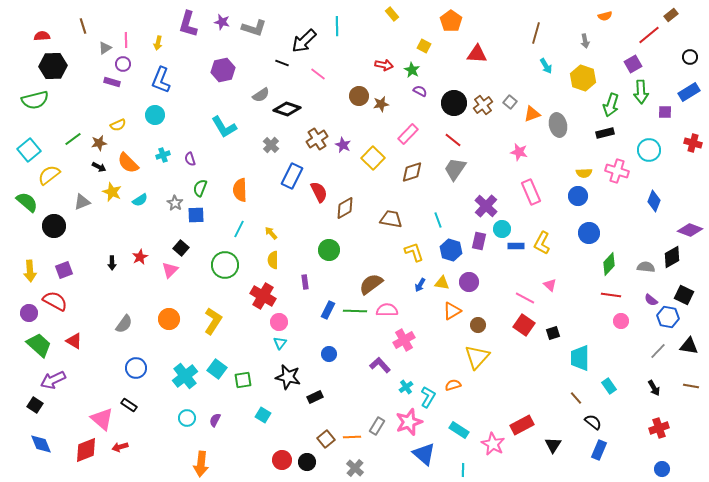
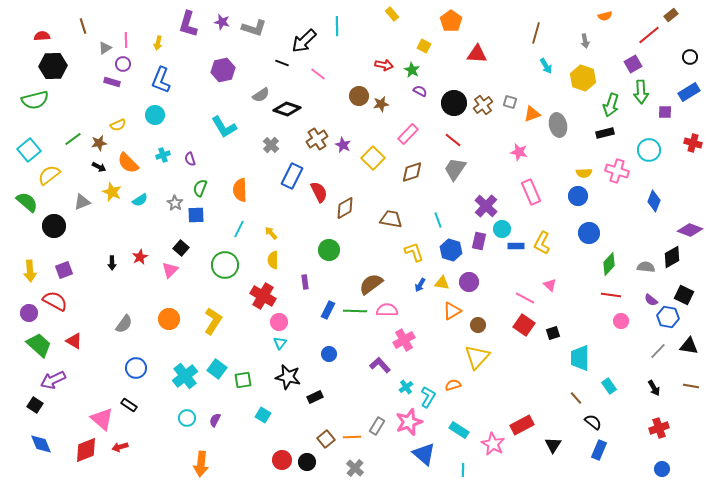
gray square at (510, 102): rotated 24 degrees counterclockwise
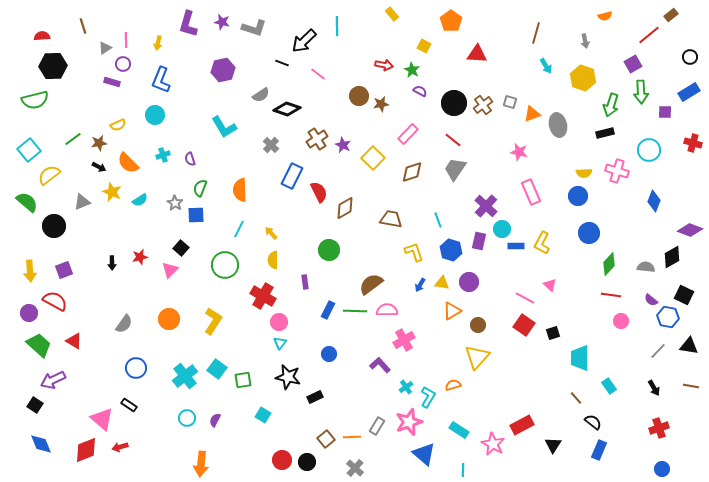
red star at (140, 257): rotated 14 degrees clockwise
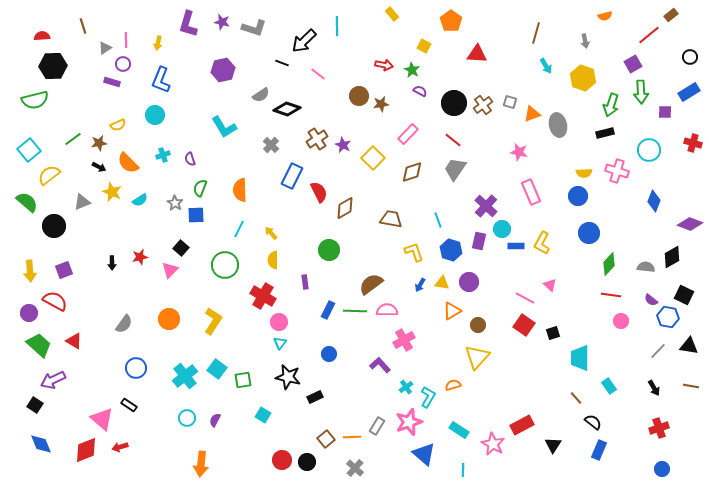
purple diamond at (690, 230): moved 6 px up
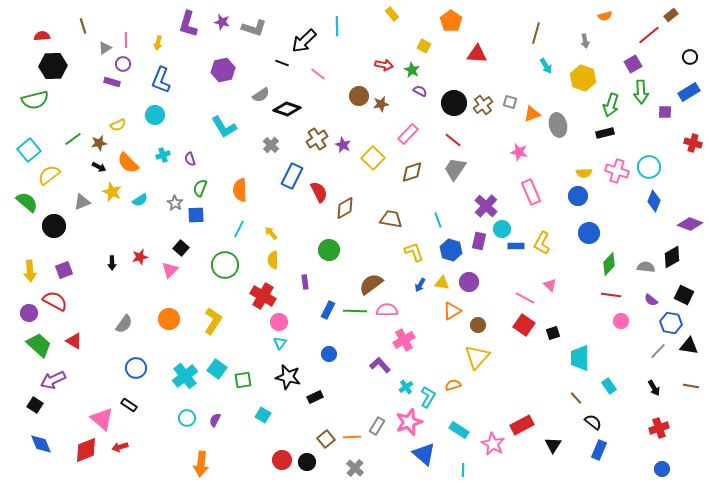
cyan circle at (649, 150): moved 17 px down
blue hexagon at (668, 317): moved 3 px right, 6 px down
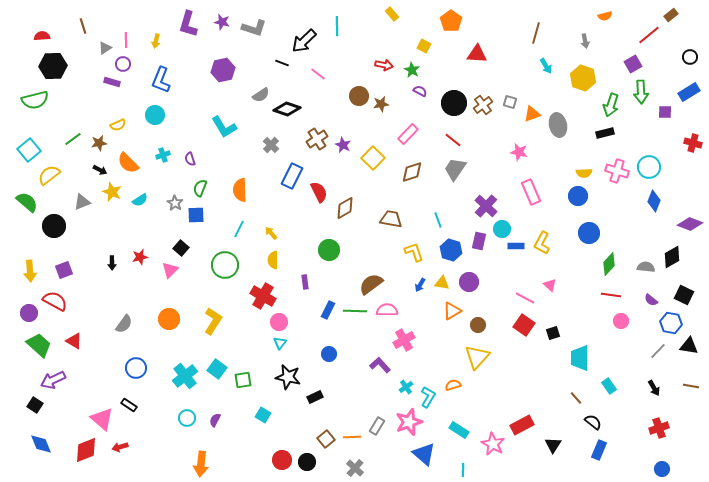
yellow arrow at (158, 43): moved 2 px left, 2 px up
black arrow at (99, 167): moved 1 px right, 3 px down
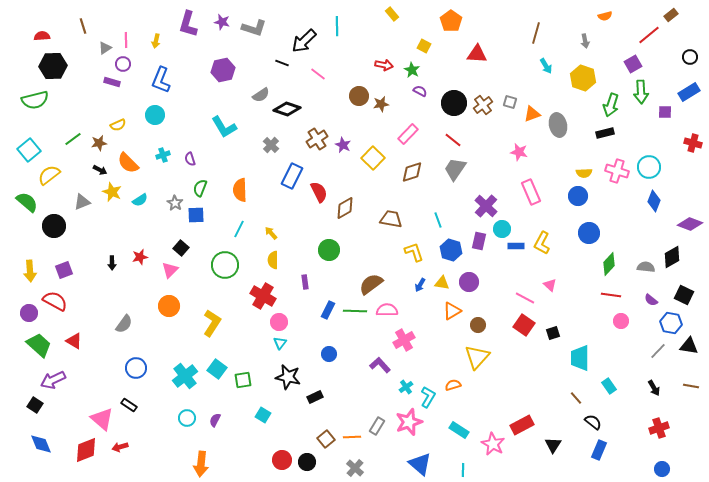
orange circle at (169, 319): moved 13 px up
yellow L-shape at (213, 321): moved 1 px left, 2 px down
blue triangle at (424, 454): moved 4 px left, 10 px down
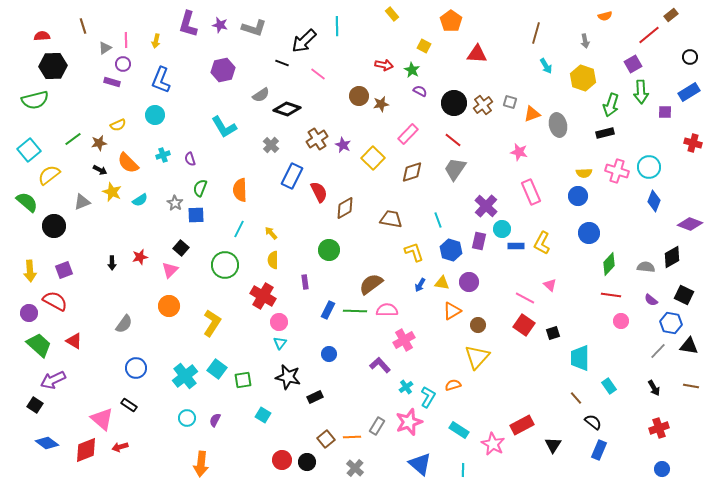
purple star at (222, 22): moved 2 px left, 3 px down
blue diamond at (41, 444): moved 6 px right, 1 px up; rotated 30 degrees counterclockwise
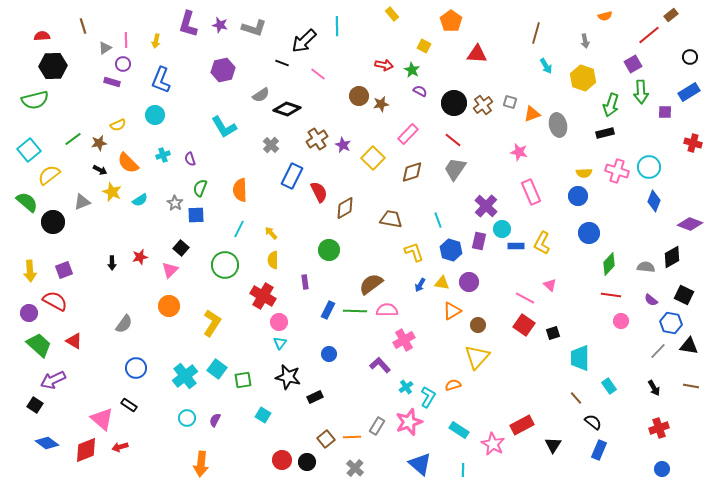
black circle at (54, 226): moved 1 px left, 4 px up
